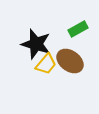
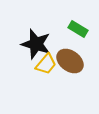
green rectangle: rotated 60 degrees clockwise
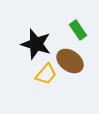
green rectangle: moved 1 px down; rotated 24 degrees clockwise
yellow trapezoid: moved 10 px down
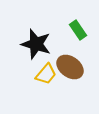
brown ellipse: moved 6 px down
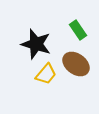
brown ellipse: moved 6 px right, 3 px up
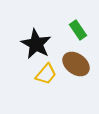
black star: rotated 12 degrees clockwise
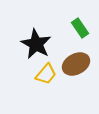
green rectangle: moved 2 px right, 2 px up
brown ellipse: rotated 64 degrees counterclockwise
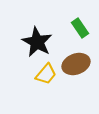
black star: moved 1 px right, 2 px up
brown ellipse: rotated 8 degrees clockwise
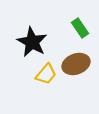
black star: moved 5 px left
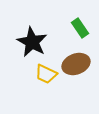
yellow trapezoid: rotated 75 degrees clockwise
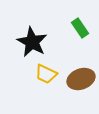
brown ellipse: moved 5 px right, 15 px down
